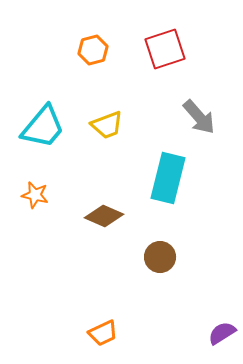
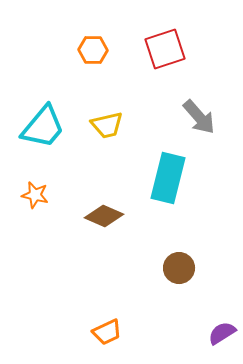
orange hexagon: rotated 16 degrees clockwise
yellow trapezoid: rotated 8 degrees clockwise
brown circle: moved 19 px right, 11 px down
orange trapezoid: moved 4 px right, 1 px up
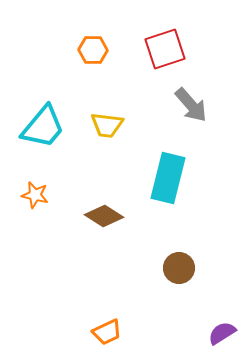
gray arrow: moved 8 px left, 12 px up
yellow trapezoid: rotated 20 degrees clockwise
brown diamond: rotated 9 degrees clockwise
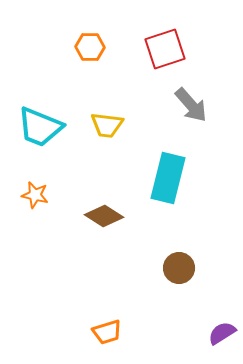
orange hexagon: moved 3 px left, 3 px up
cyan trapezoid: moved 3 px left; rotated 72 degrees clockwise
orange trapezoid: rotated 8 degrees clockwise
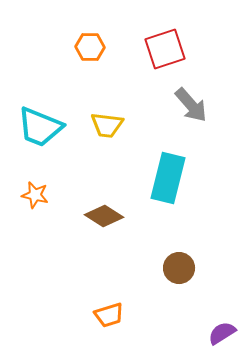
orange trapezoid: moved 2 px right, 17 px up
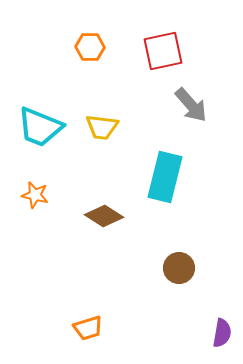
red square: moved 2 px left, 2 px down; rotated 6 degrees clockwise
yellow trapezoid: moved 5 px left, 2 px down
cyan rectangle: moved 3 px left, 1 px up
orange trapezoid: moved 21 px left, 13 px down
purple semicircle: rotated 132 degrees clockwise
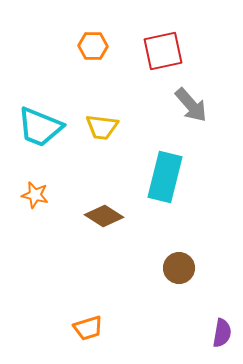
orange hexagon: moved 3 px right, 1 px up
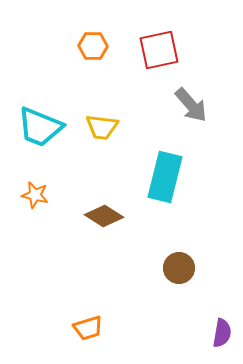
red square: moved 4 px left, 1 px up
